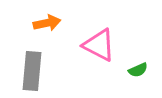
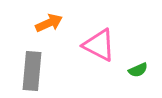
orange arrow: moved 2 px right; rotated 12 degrees counterclockwise
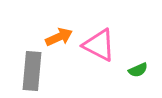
orange arrow: moved 10 px right, 14 px down
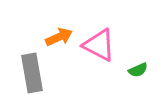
gray rectangle: moved 2 px down; rotated 15 degrees counterclockwise
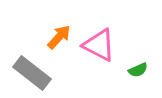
orange arrow: rotated 24 degrees counterclockwise
gray rectangle: rotated 42 degrees counterclockwise
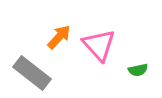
pink triangle: rotated 21 degrees clockwise
green semicircle: rotated 12 degrees clockwise
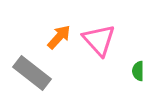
pink triangle: moved 5 px up
green semicircle: moved 1 px down; rotated 102 degrees clockwise
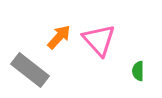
gray rectangle: moved 2 px left, 3 px up
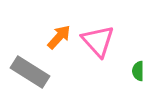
pink triangle: moved 1 px left, 1 px down
gray rectangle: moved 2 px down; rotated 6 degrees counterclockwise
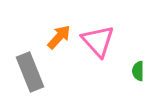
gray rectangle: rotated 36 degrees clockwise
